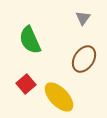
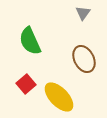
gray triangle: moved 5 px up
green semicircle: moved 1 px down
brown ellipse: rotated 60 degrees counterclockwise
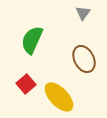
green semicircle: moved 2 px right, 1 px up; rotated 48 degrees clockwise
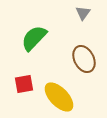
green semicircle: moved 2 px right, 2 px up; rotated 20 degrees clockwise
red square: moved 2 px left; rotated 30 degrees clockwise
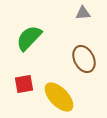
gray triangle: rotated 49 degrees clockwise
green semicircle: moved 5 px left
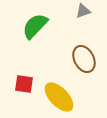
gray triangle: moved 2 px up; rotated 14 degrees counterclockwise
green semicircle: moved 6 px right, 12 px up
red square: rotated 18 degrees clockwise
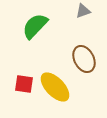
yellow ellipse: moved 4 px left, 10 px up
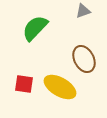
green semicircle: moved 2 px down
yellow ellipse: moved 5 px right; rotated 16 degrees counterclockwise
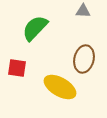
gray triangle: rotated 21 degrees clockwise
brown ellipse: rotated 40 degrees clockwise
red square: moved 7 px left, 16 px up
